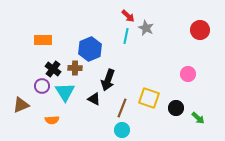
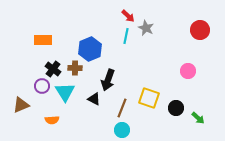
pink circle: moved 3 px up
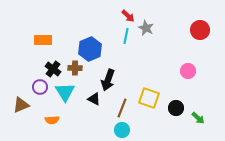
purple circle: moved 2 px left, 1 px down
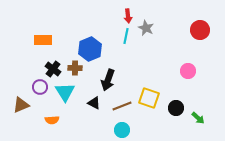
red arrow: rotated 40 degrees clockwise
black triangle: moved 4 px down
brown line: moved 2 px up; rotated 48 degrees clockwise
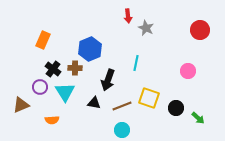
cyan line: moved 10 px right, 27 px down
orange rectangle: rotated 66 degrees counterclockwise
black triangle: rotated 16 degrees counterclockwise
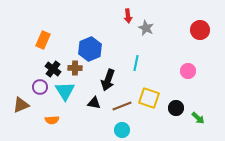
cyan triangle: moved 1 px up
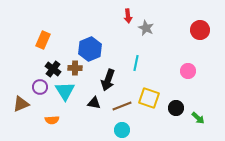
brown triangle: moved 1 px up
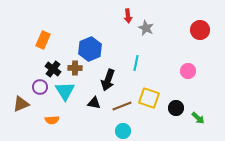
cyan circle: moved 1 px right, 1 px down
